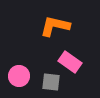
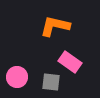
pink circle: moved 2 px left, 1 px down
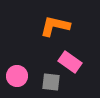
pink circle: moved 1 px up
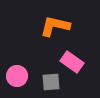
pink rectangle: moved 2 px right
gray square: rotated 12 degrees counterclockwise
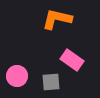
orange L-shape: moved 2 px right, 7 px up
pink rectangle: moved 2 px up
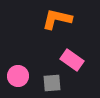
pink circle: moved 1 px right
gray square: moved 1 px right, 1 px down
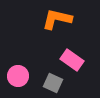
gray square: moved 1 px right; rotated 30 degrees clockwise
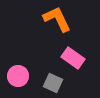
orange L-shape: rotated 52 degrees clockwise
pink rectangle: moved 1 px right, 2 px up
